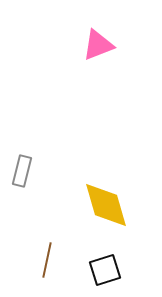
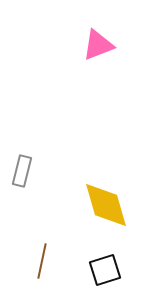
brown line: moved 5 px left, 1 px down
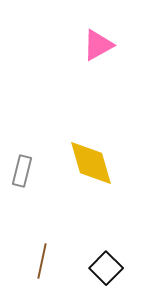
pink triangle: rotated 8 degrees counterclockwise
yellow diamond: moved 15 px left, 42 px up
black square: moved 1 px right, 2 px up; rotated 28 degrees counterclockwise
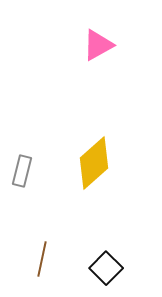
yellow diamond: moved 3 px right; rotated 64 degrees clockwise
brown line: moved 2 px up
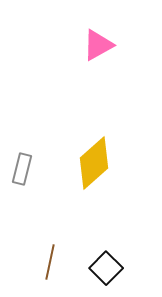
gray rectangle: moved 2 px up
brown line: moved 8 px right, 3 px down
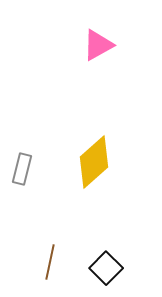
yellow diamond: moved 1 px up
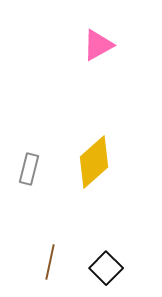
gray rectangle: moved 7 px right
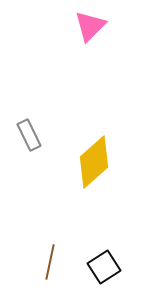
pink triangle: moved 8 px left, 19 px up; rotated 16 degrees counterclockwise
gray rectangle: moved 34 px up; rotated 40 degrees counterclockwise
black square: moved 2 px left, 1 px up; rotated 12 degrees clockwise
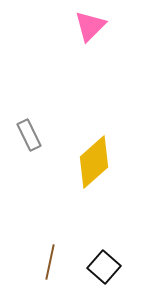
black square: rotated 16 degrees counterclockwise
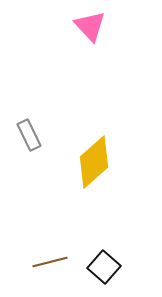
pink triangle: rotated 28 degrees counterclockwise
brown line: rotated 64 degrees clockwise
